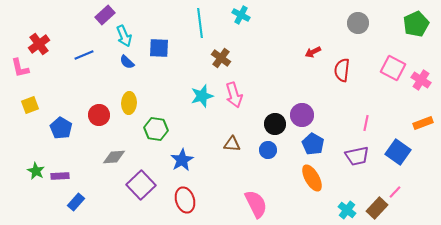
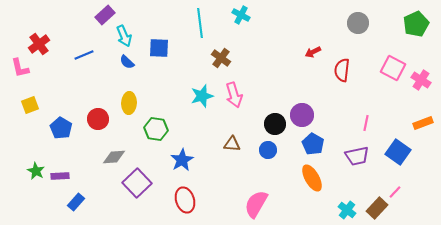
red circle at (99, 115): moved 1 px left, 4 px down
purple square at (141, 185): moved 4 px left, 2 px up
pink semicircle at (256, 204): rotated 124 degrees counterclockwise
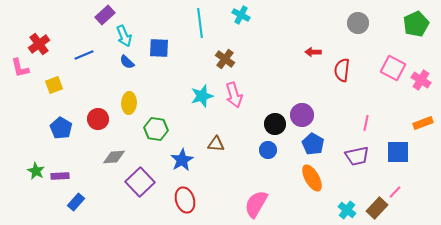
red arrow at (313, 52): rotated 28 degrees clockwise
brown cross at (221, 58): moved 4 px right, 1 px down
yellow square at (30, 105): moved 24 px right, 20 px up
brown triangle at (232, 144): moved 16 px left
blue square at (398, 152): rotated 35 degrees counterclockwise
purple square at (137, 183): moved 3 px right, 1 px up
